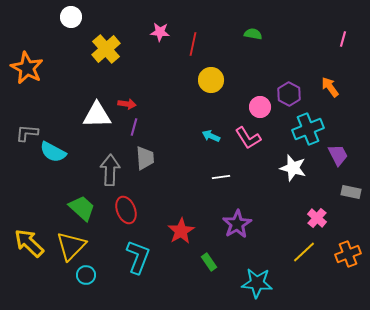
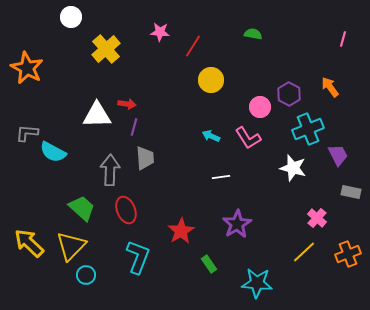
red line: moved 2 px down; rotated 20 degrees clockwise
green rectangle: moved 2 px down
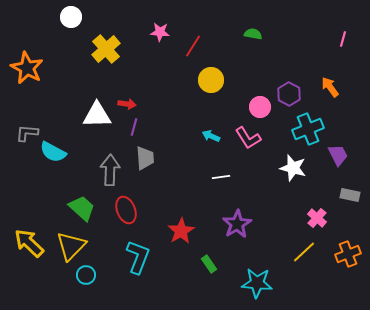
gray rectangle: moved 1 px left, 3 px down
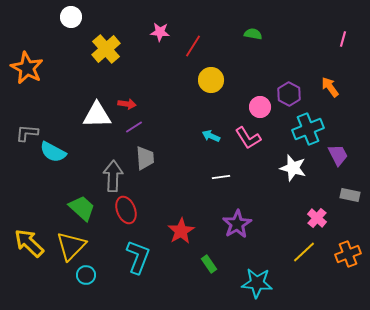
purple line: rotated 42 degrees clockwise
gray arrow: moved 3 px right, 6 px down
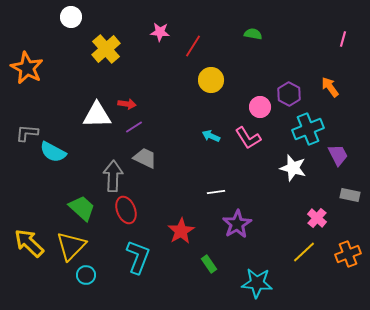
gray trapezoid: rotated 60 degrees counterclockwise
white line: moved 5 px left, 15 px down
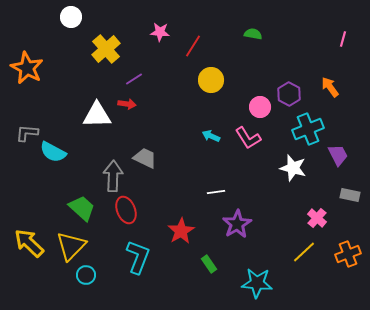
purple line: moved 48 px up
